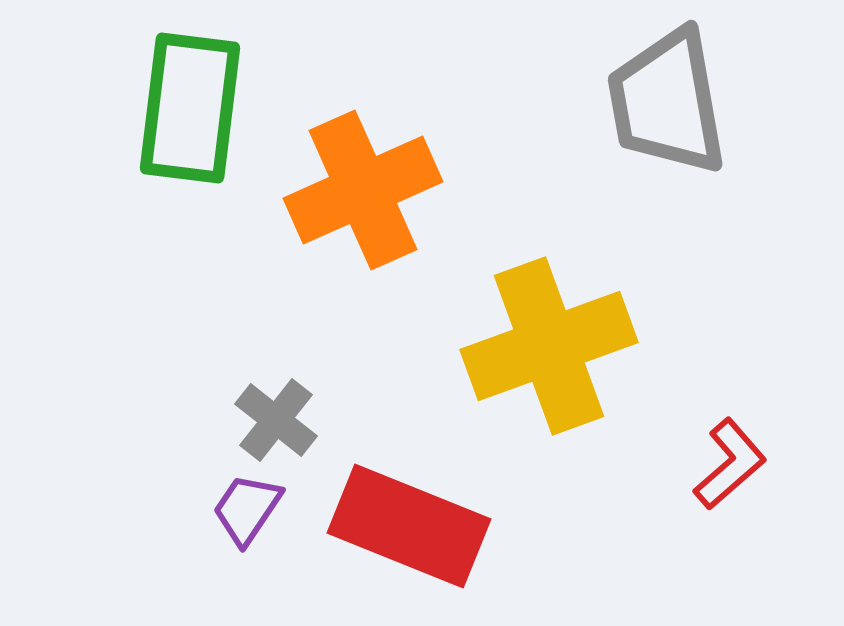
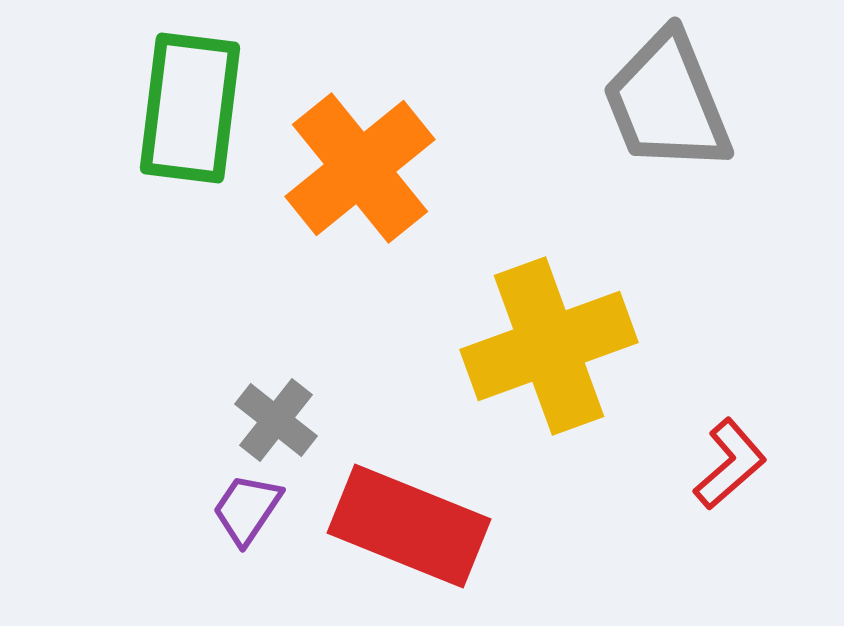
gray trapezoid: rotated 12 degrees counterclockwise
orange cross: moved 3 px left, 22 px up; rotated 15 degrees counterclockwise
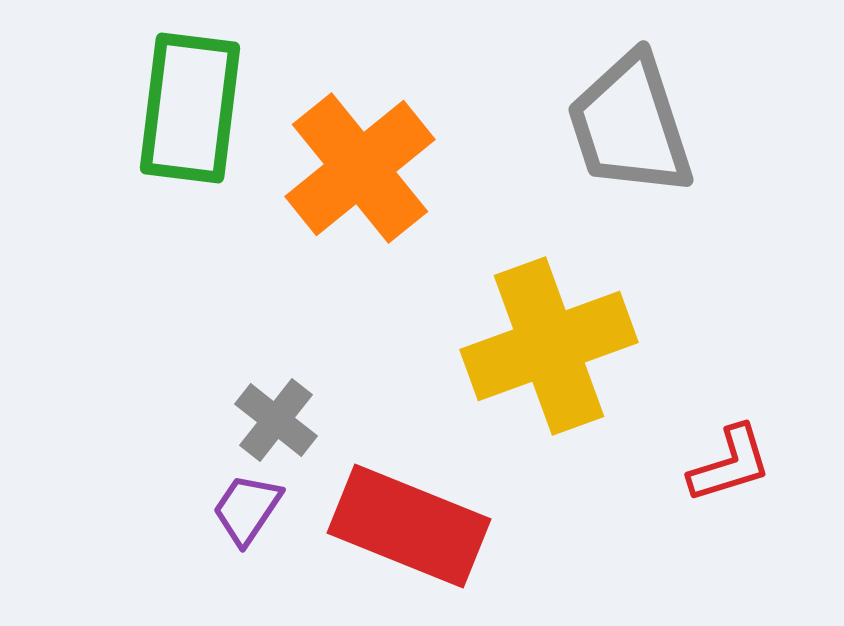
gray trapezoid: moved 37 px left, 23 px down; rotated 4 degrees clockwise
red L-shape: rotated 24 degrees clockwise
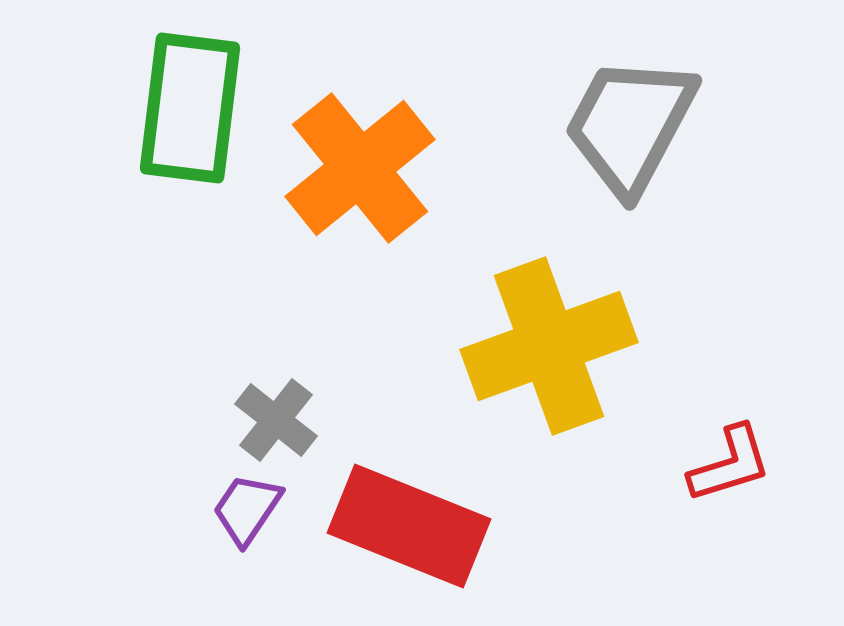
gray trapezoid: rotated 46 degrees clockwise
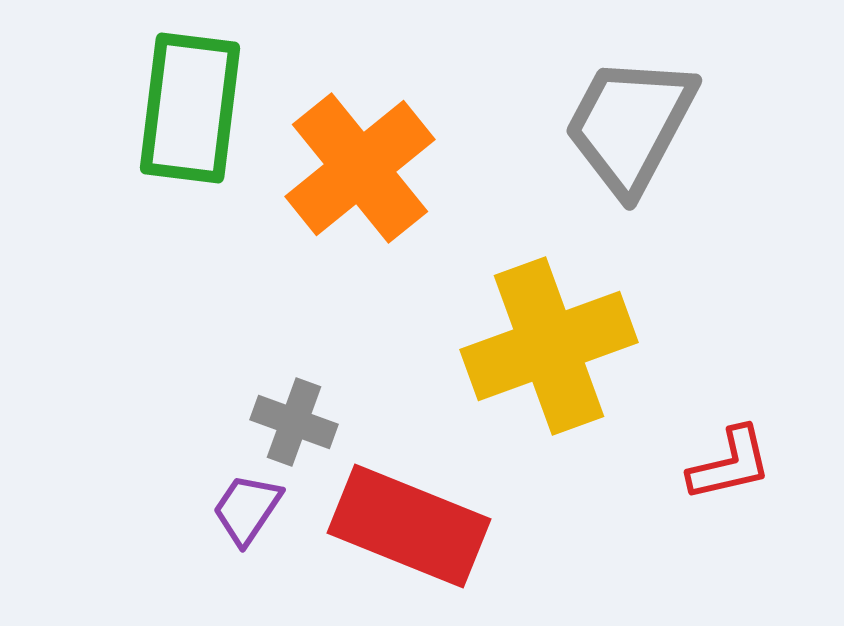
gray cross: moved 18 px right, 2 px down; rotated 18 degrees counterclockwise
red L-shape: rotated 4 degrees clockwise
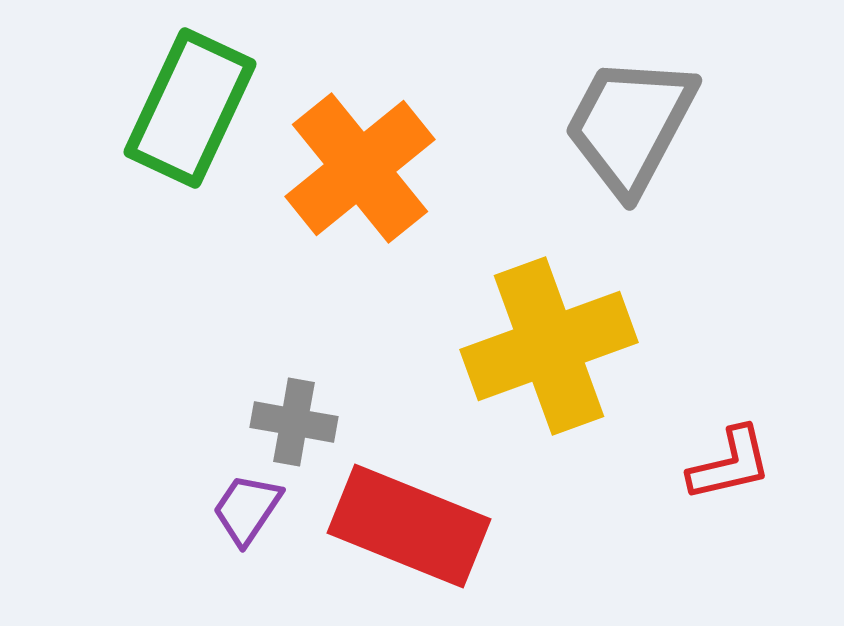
green rectangle: rotated 18 degrees clockwise
gray cross: rotated 10 degrees counterclockwise
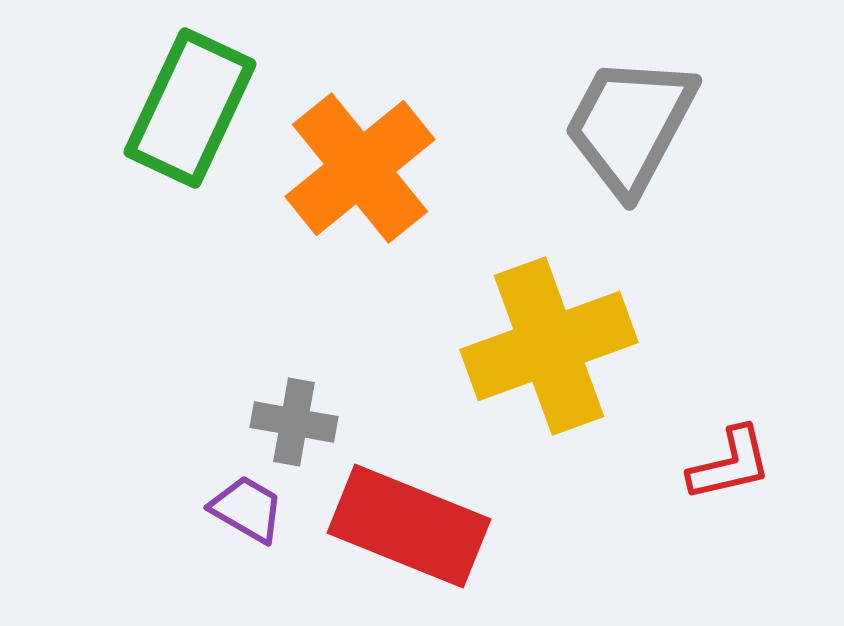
purple trapezoid: rotated 86 degrees clockwise
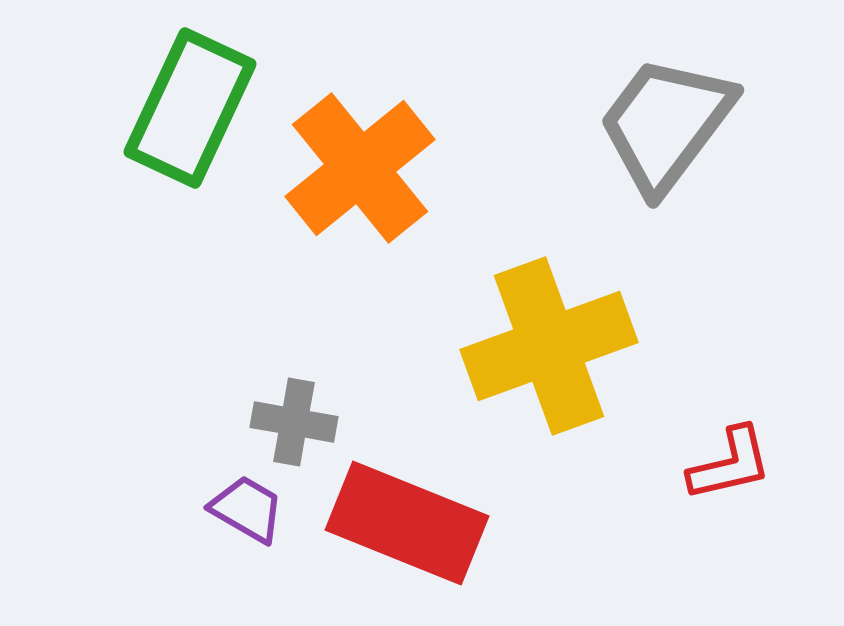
gray trapezoid: moved 36 px right, 1 px up; rotated 9 degrees clockwise
red rectangle: moved 2 px left, 3 px up
